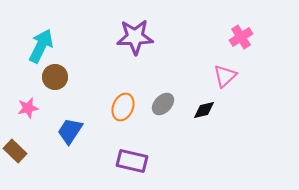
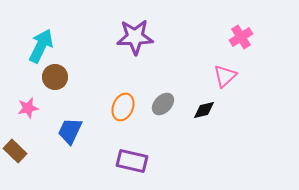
blue trapezoid: rotated 8 degrees counterclockwise
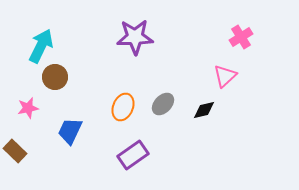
purple rectangle: moved 1 px right, 6 px up; rotated 48 degrees counterclockwise
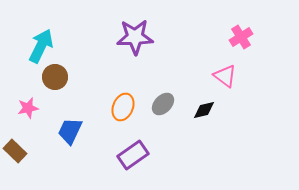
pink triangle: rotated 40 degrees counterclockwise
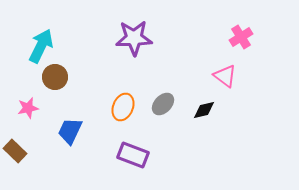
purple star: moved 1 px left, 1 px down
purple rectangle: rotated 56 degrees clockwise
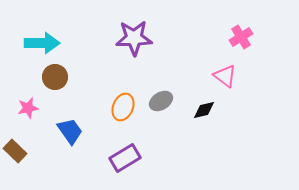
cyan arrow: moved 1 px right, 3 px up; rotated 64 degrees clockwise
gray ellipse: moved 2 px left, 3 px up; rotated 15 degrees clockwise
blue trapezoid: rotated 120 degrees clockwise
purple rectangle: moved 8 px left, 3 px down; rotated 52 degrees counterclockwise
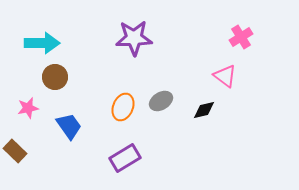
blue trapezoid: moved 1 px left, 5 px up
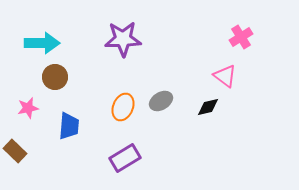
purple star: moved 11 px left, 1 px down
black diamond: moved 4 px right, 3 px up
blue trapezoid: rotated 40 degrees clockwise
